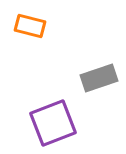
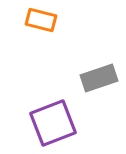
orange rectangle: moved 11 px right, 6 px up
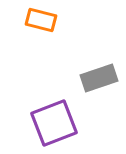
purple square: moved 1 px right
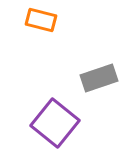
purple square: moved 1 px right; rotated 30 degrees counterclockwise
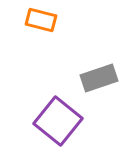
purple square: moved 3 px right, 2 px up
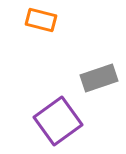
purple square: rotated 15 degrees clockwise
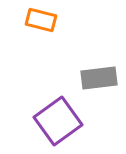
gray rectangle: rotated 12 degrees clockwise
